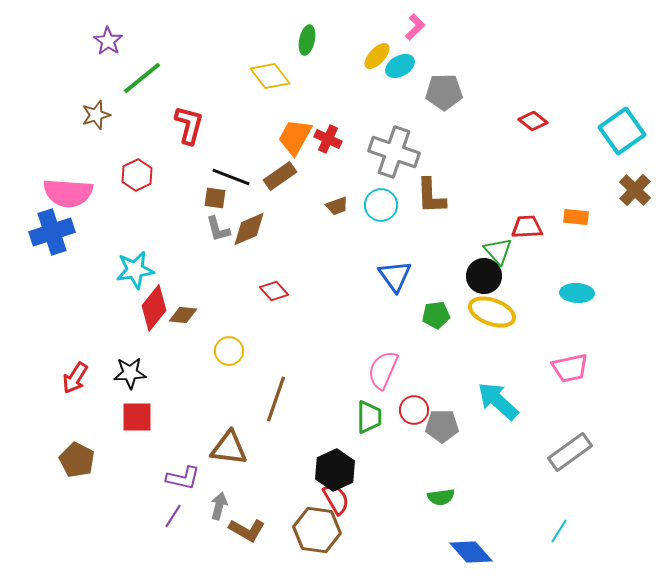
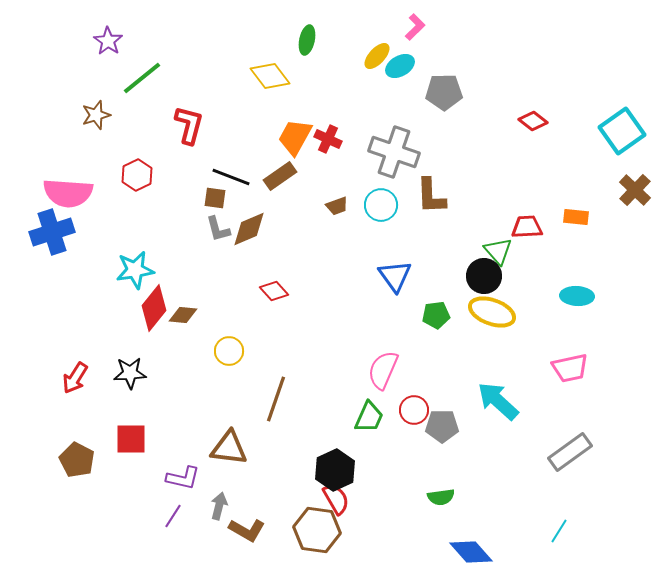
cyan ellipse at (577, 293): moved 3 px down
red square at (137, 417): moved 6 px left, 22 px down
green trapezoid at (369, 417): rotated 24 degrees clockwise
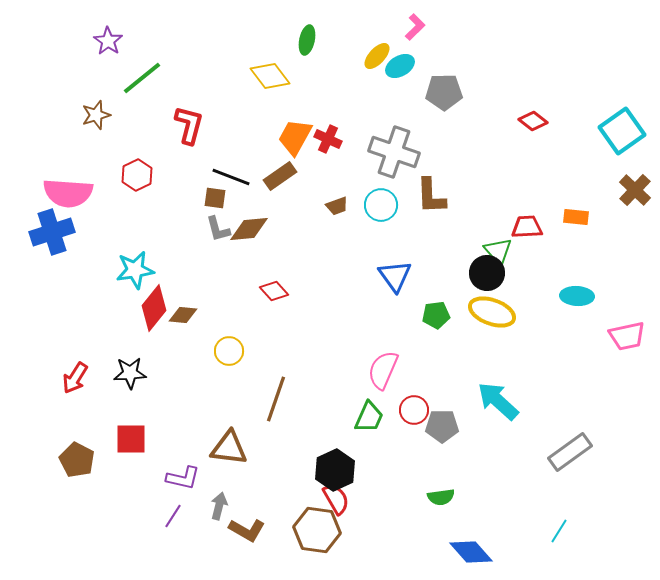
brown diamond at (249, 229): rotated 18 degrees clockwise
black circle at (484, 276): moved 3 px right, 3 px up
pink trapezoid at (570, 368): moved 57 px right, 32 px up
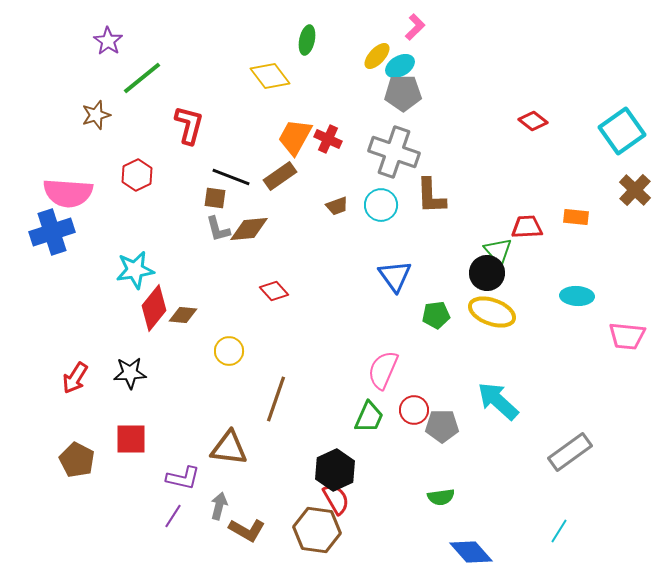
gray pentagon at (444, 92): moved 41 px left, 1 px down
pink trapezoid at (627, 336): rotated 18 degrees clockwise
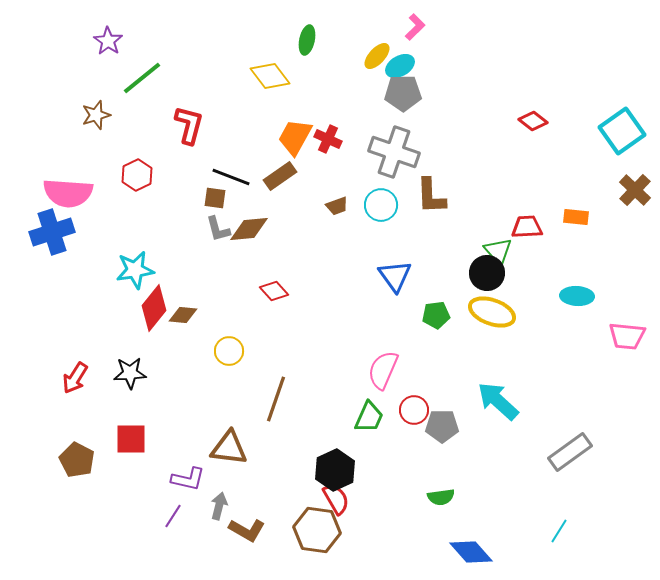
purple L-shape at (183, 478): moved 5 px right, 1 px down
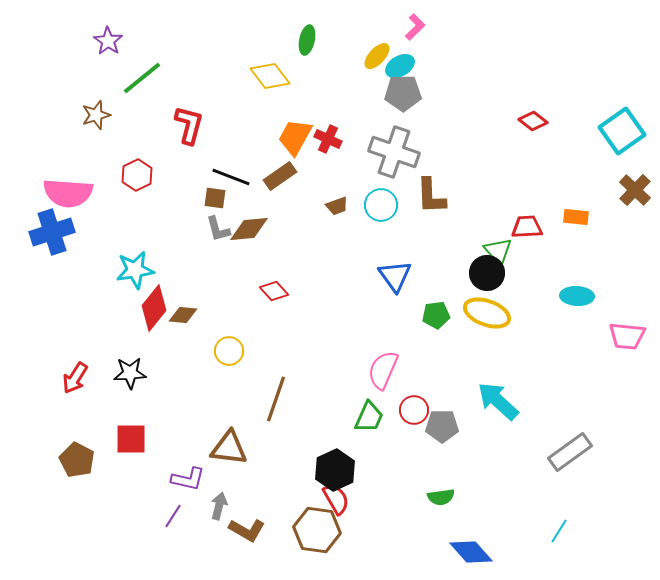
yellow ellipse at (492, 312): moved 5 px left, 1 px down
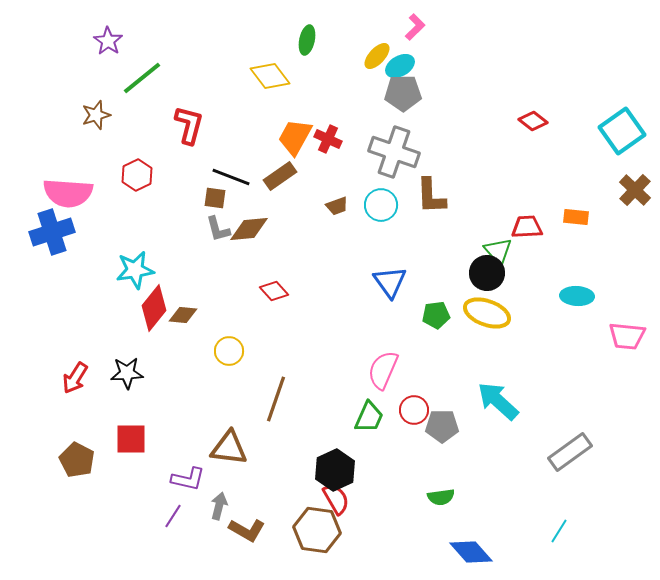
blue triangle at (395, 276): moved 5 px left, 6 px down
black star at (130, 373): moved 3 px left
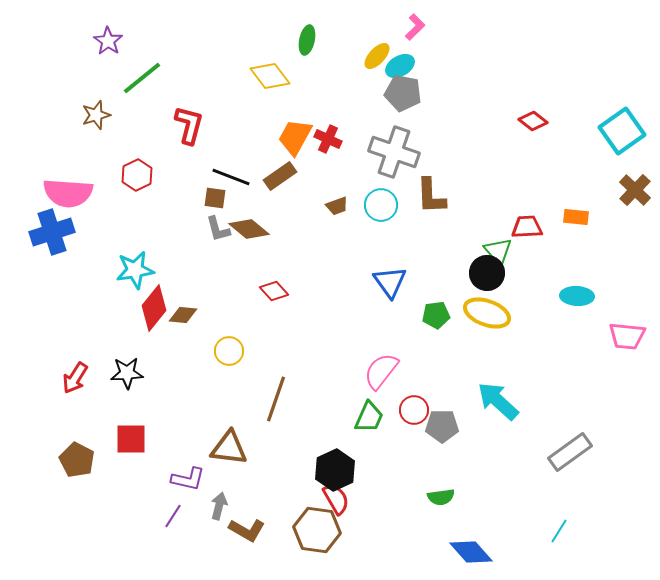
gray pentagon at (403, 93): rotated 12 degrees clockwise
brown diamond at (249, 229): rotated 45 degrees clockwise
pink semicircle at (383, 370): moved 2 px left, 1 px down; rotated 15 degrees clockwise
